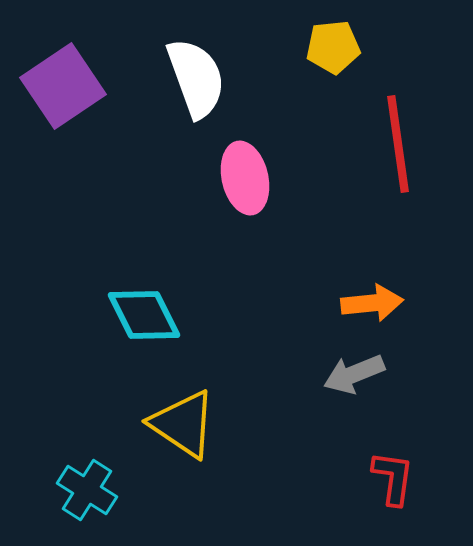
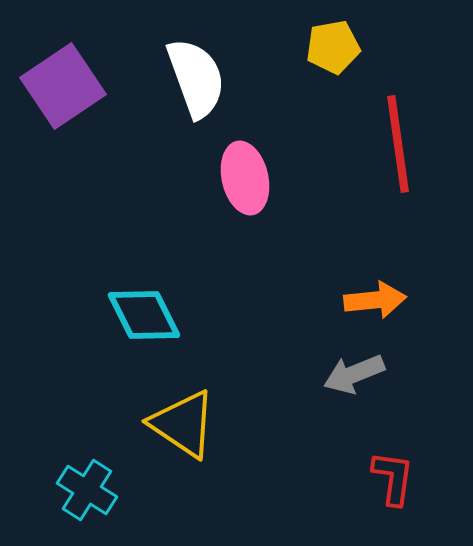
yellow pentagon: rotated 4 degrees counterclockwise
orange arrow: moved 3 px right, 3 px up
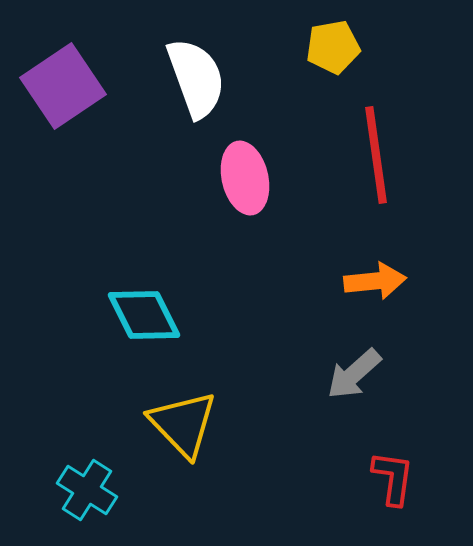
red line: moved 22 px left, 11 px down
orange arrow: moved 19 px up
gray arrow: rotated 20 degrees counterclockwise
yellow triangle: rotated 12 degrees clockwise
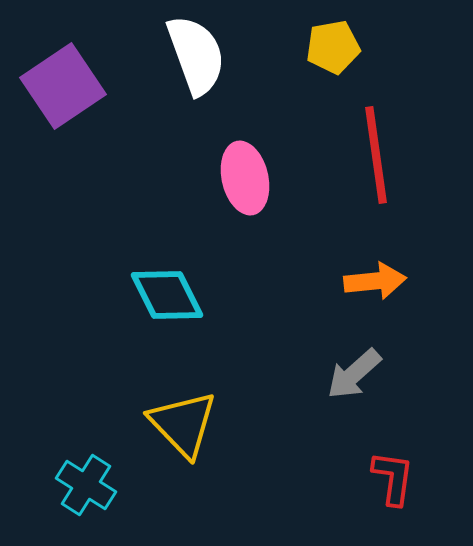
white semicircle: moved 23 px up
cyan diamond: moved 23 px right, 20 px up
cyan cross: moved 1 px left, 5 px up
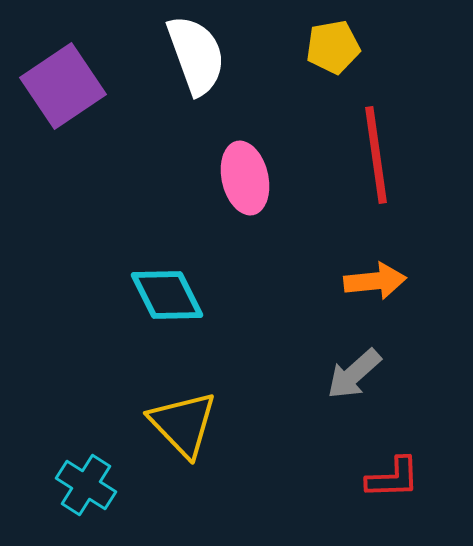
red L-shape: rotated 80 degrees clockwise
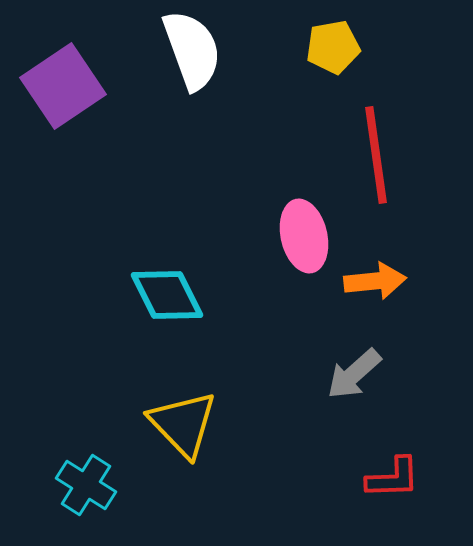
white semicircle: moved 4 px left, 5 px up
pink ellipse: moved 59 px right, 58 px down
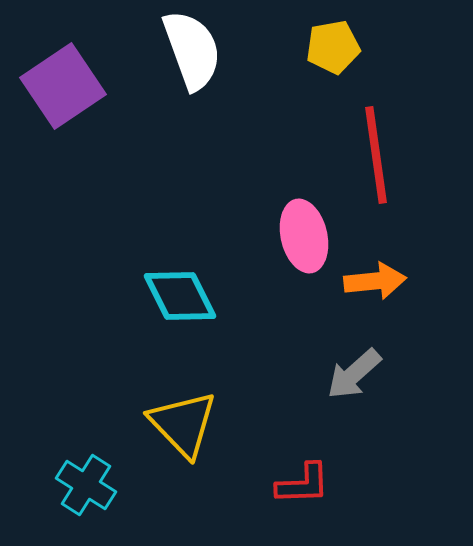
cyan diamond: moved 13 px right, 1 px down
red L-shape: moved 90 px left, 6 px down
